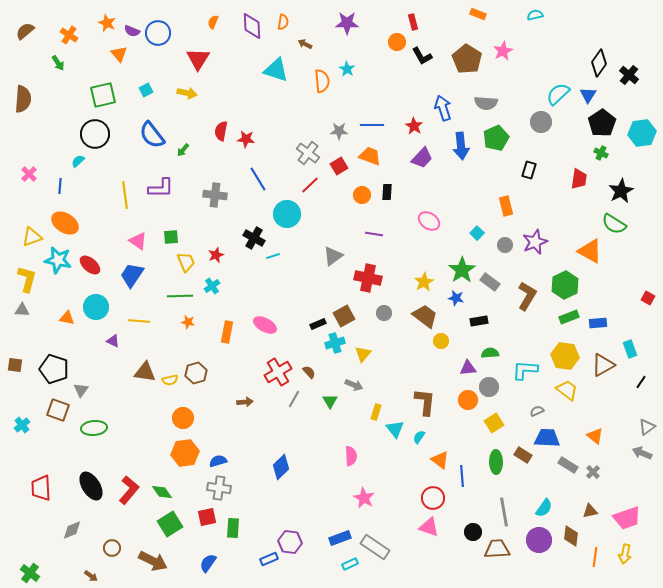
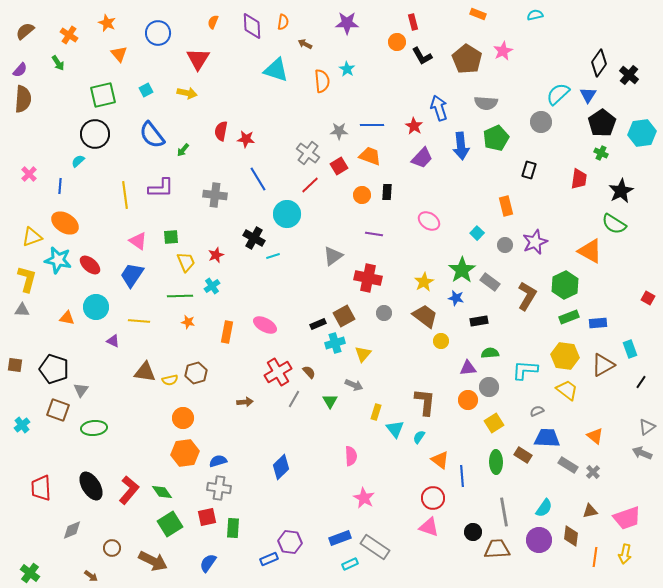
purple semicircle at (132, 31): moved 112 px left, 39 px down; rotated 70 degrees counterclockwise
blue arrow at (443, 108): moved 4 px left
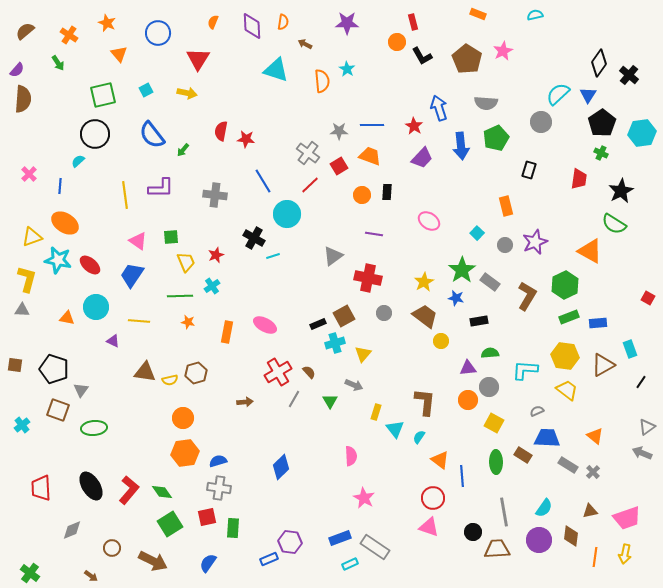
purple semicircle at (20, 70): moved 3 px left
blue line at (258, 179): moved 5 px right, 2 px down
yellow square at (494, 423): rotated 30 degrees counterclockwise
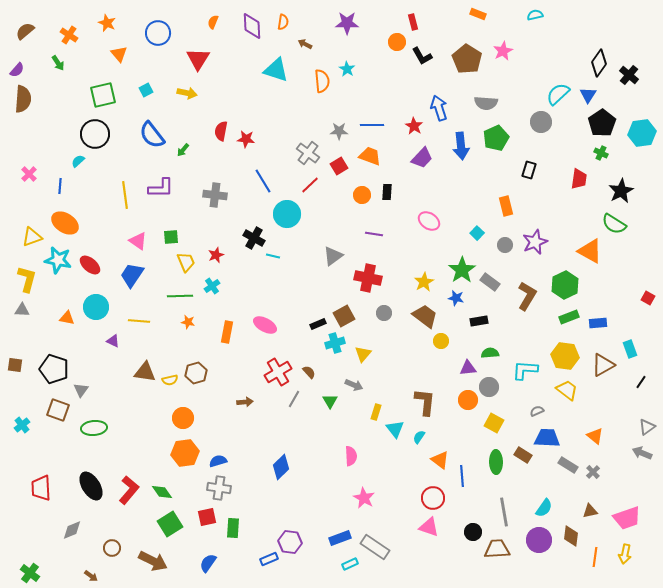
cyan line at (273, 256): rotated 32 degrees clockwise
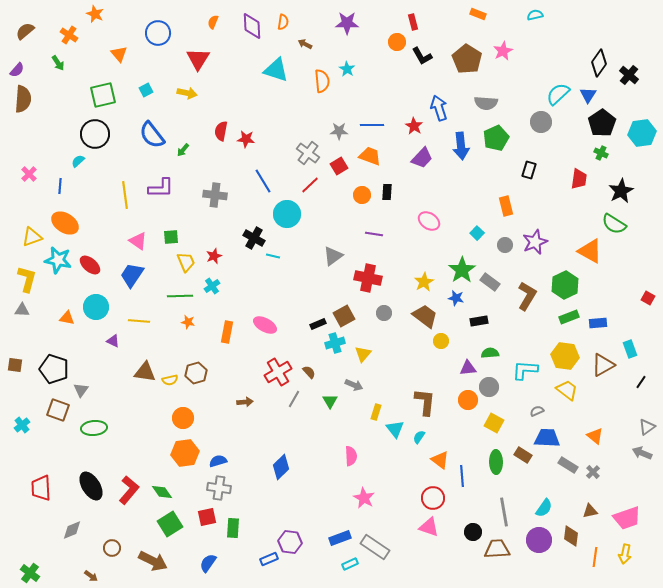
orange star at (107, 23): moved 12 px left, 9 px up
red star at (216, 255): moved 2 px left, 1 px down
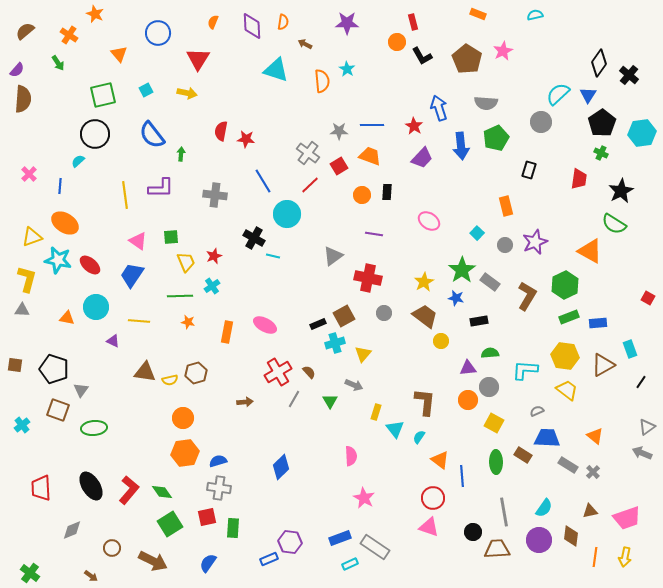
green arrow at (183, 150): moved 2 px left, 4 px down; rotated 144 degrees clockwise
yellow arrow at (625, 554): moved 3 px down
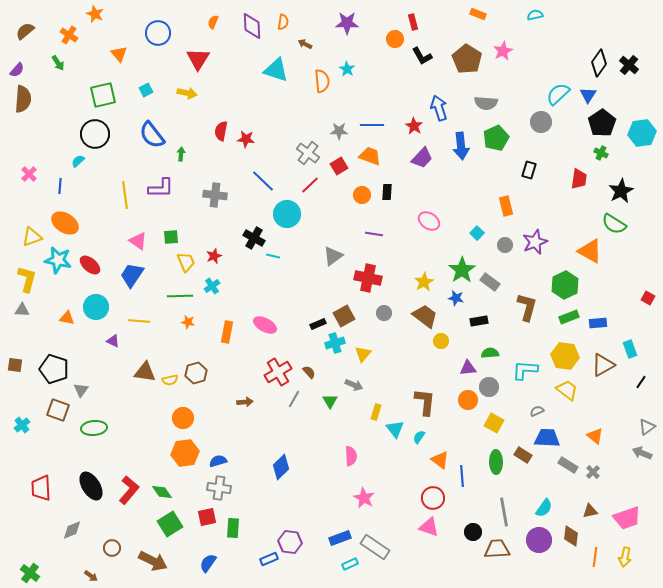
orange circle at (397, 42): moved 2 px left, 3 px up
black cross at (629, 75): moved 10 px up
blue line at (263, 181): rotated 15 degrees counterclockwise
brown L-shape at (527, 296): moved 11 px down; rotated 16 degrees counterclockwise
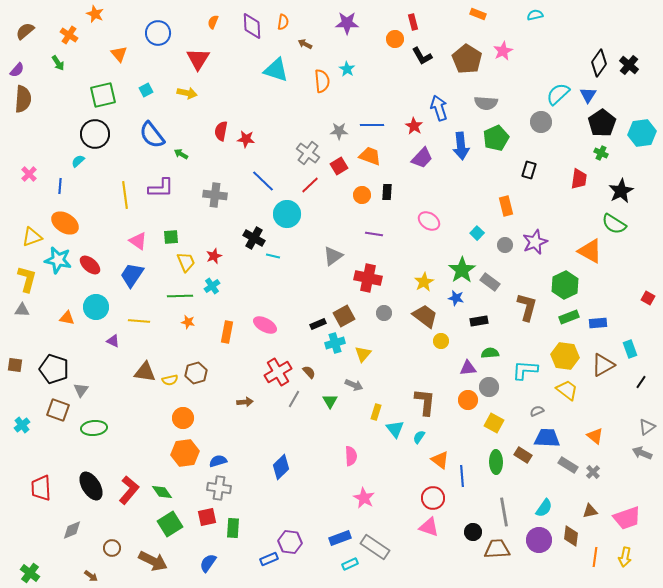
green arrow at (181, 154): rotated 64 degrees counterclockwise
